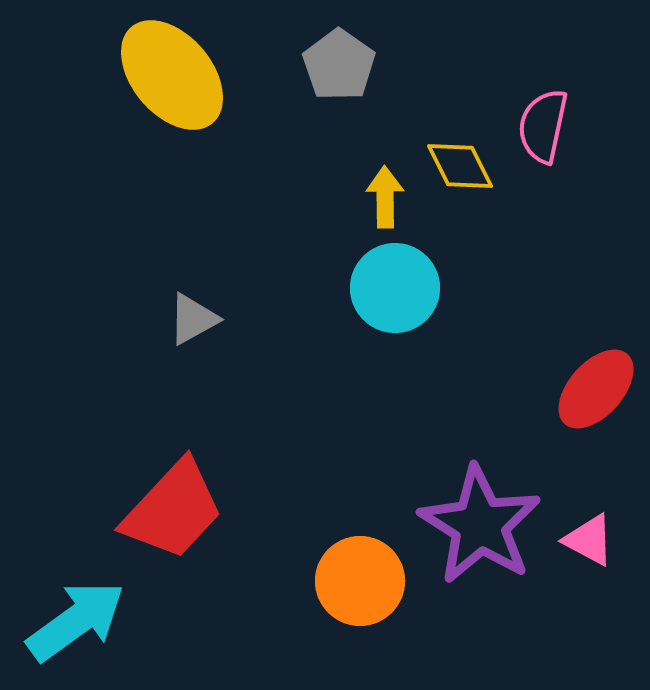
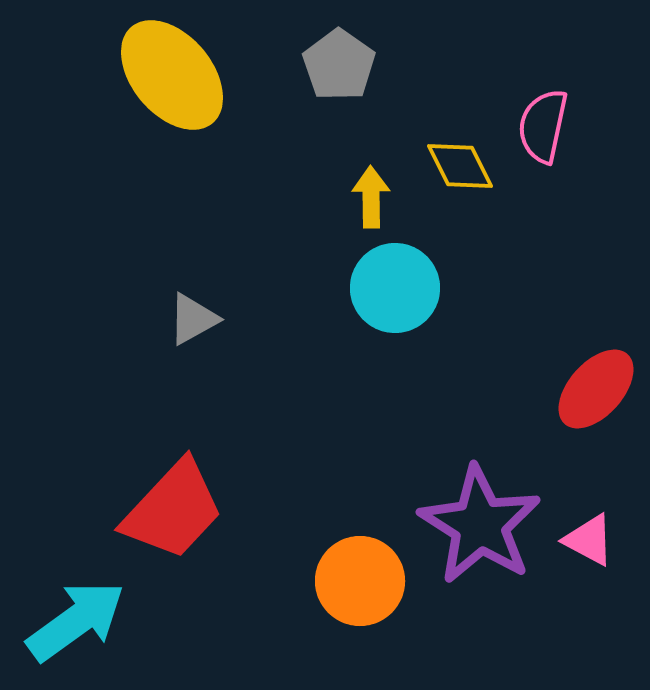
yellow arrow: moved 14 px left
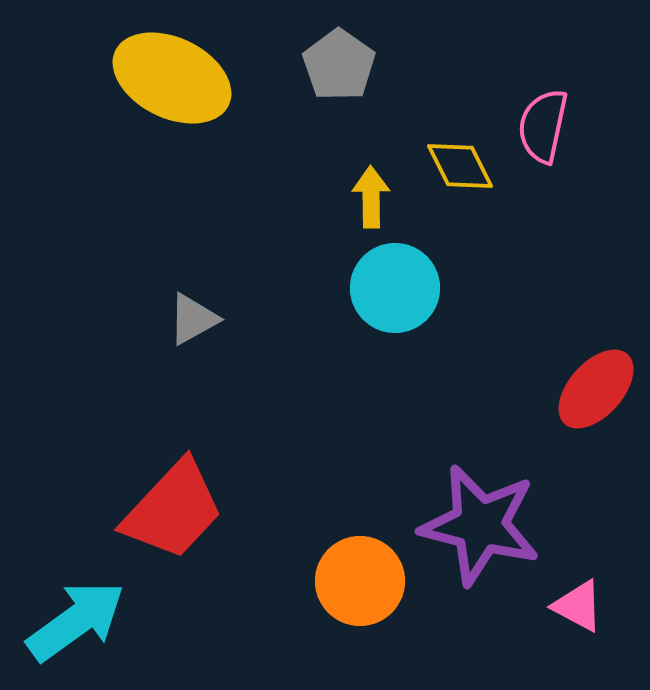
yellow ellipse: moved 3 px down; rotated 24 degrees counterclockwise
purple star: rotated 18 degrees counterclockwise
pink triangle: moved 11 px left, 66 px down
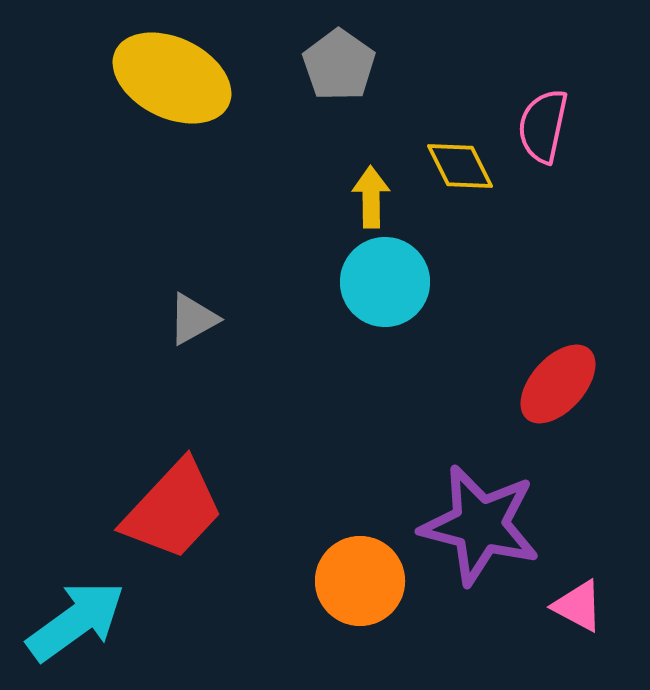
cyan circle: moved 10 px left, 6 px up
red ellipse: moved 38 px left, 5 px up
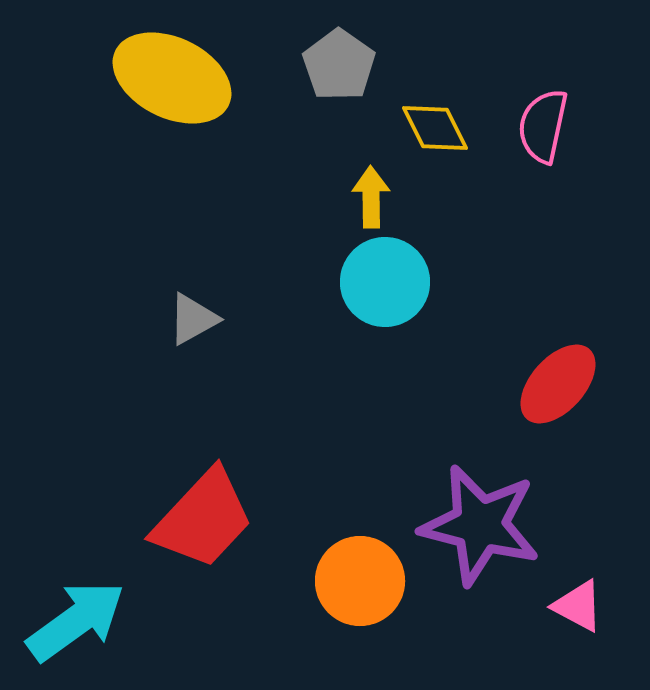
yellow diamond: moved 25 px left, 38 px up
red trapezoid: moved 30 px right, 9 px down
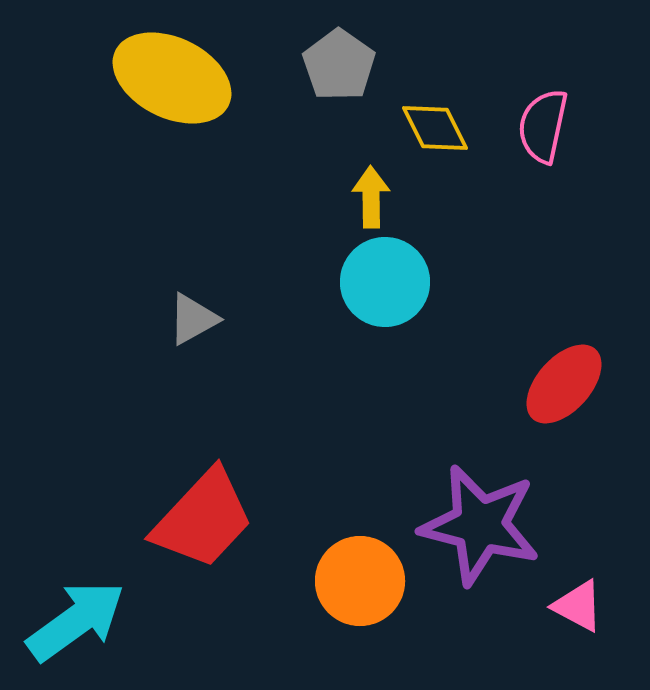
red ellipse: moved 6 px right
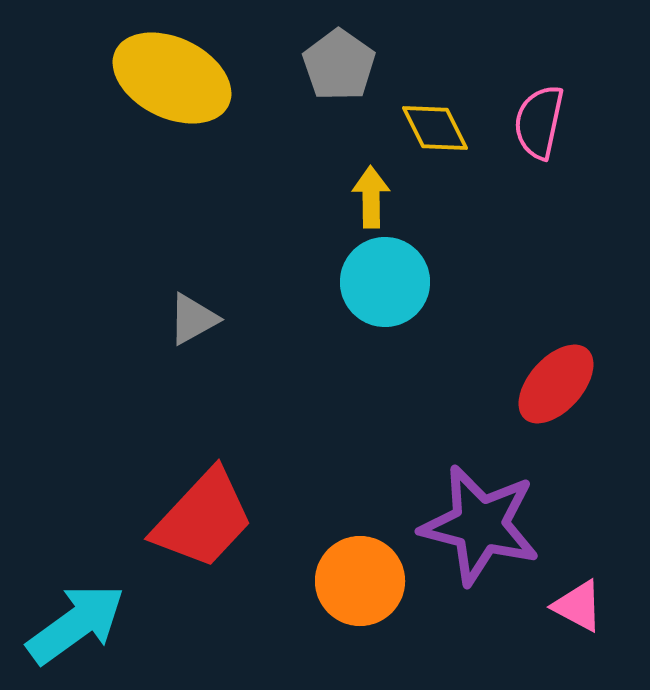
pink semicircle: moved 4 px left, 4 px up
red ellipse: moved 8 px left
cyan arrow: moved 3 px down
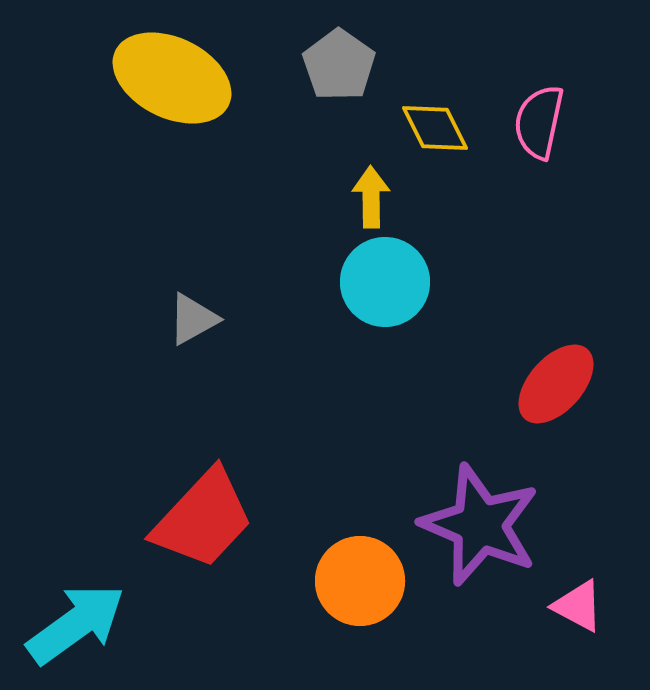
purple star: rotated 9 degrees clockwise
